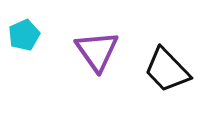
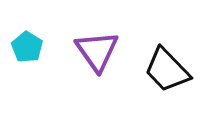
cyan pentagon: moved 3 px right, 12 px down; rotated 16 degrees counterclockwise
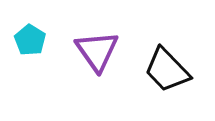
cyan pentagon: moved 3 px right, 7 px up
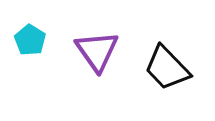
black trapezoid: moved 2 px up
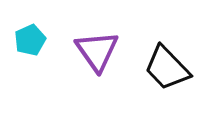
cyan pentagon: rotated 16 degrees clockwise
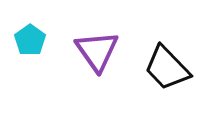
cyan pentagon: rotated 12 degrees counterclockwise
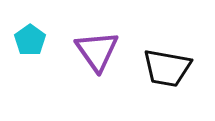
black trapezoid: rotated 36 degrees counterclockwise
